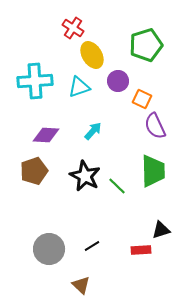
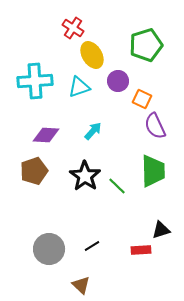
black star: rotated 8 degrees clockwise
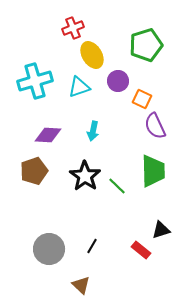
red cross: rotated 35 degrees clockwise
cyan cross: rotated 12 degrees counterclockwise
cyan arrow: rotated 150 degrees clockwise
purple diamond: moved 2 px right
black line: rotated 28 degrees counterclockwise
red rectangle: rotated 42 degrees clockwise
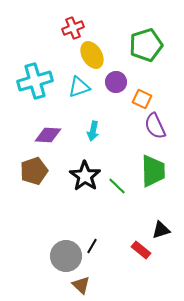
purple circle: moved 2 px left, 1 px down
gray circle: moved 17 px right, 7 px down
